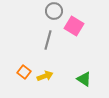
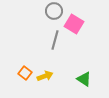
pink square: moved 2 px up
gray line: moved 7 px right
orange square: moved 1 px right, 1 px down
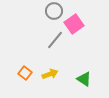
pink square: rotated 24 degrees clockwise
gray line: rotated 24 degrees clockwise
yellow arrow: moved 5 px right, 2 px up
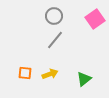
gray circle: moved 5 px down
pink square: moved 21 px right, 5 px up
orange square: rotated 32 degrees counterclockwise
green triangle: rotated 49 degrees clockwise
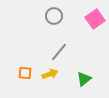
gray line: moved 4 px right, 12 px down
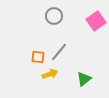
pink square: moved 1 px right, 2 px down
orange square: moved 13 px right, 16 px up
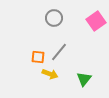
gray circle: moved 2 px down
yellow arrow: rotated 42 degrees clockwise
green triangle: rotated 14 degrees counterclockwise
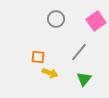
gray circle: moved 2 px right, 1 px down
gray line: moved 20 px right
yellow arrow: moved 1 px up
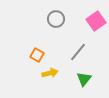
gray line: moved 1 px left
orange square: moved 1 px left, 2 px up; rotated 24 degrees clockwise
yellow arrow: rotated 35 degrees counterclockwise
